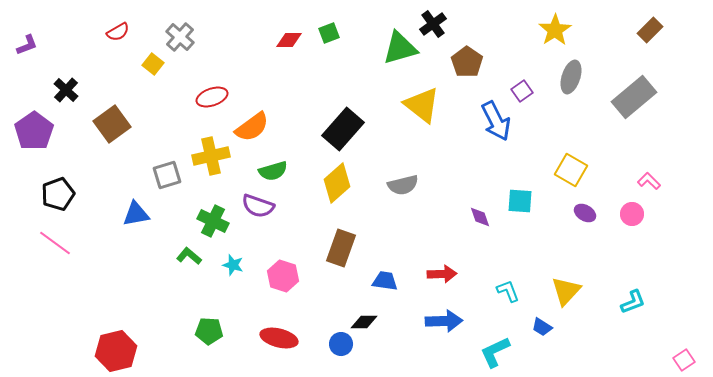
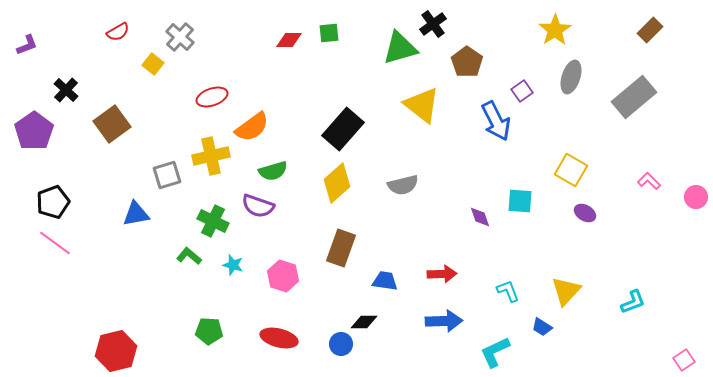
green square at (329, 33): rotated 15 degrees clockwise
black pentagon at (58, 194): moved 5 px left, 8 px down
pink circle at (632, 214): moved 64 px right, 17 px up
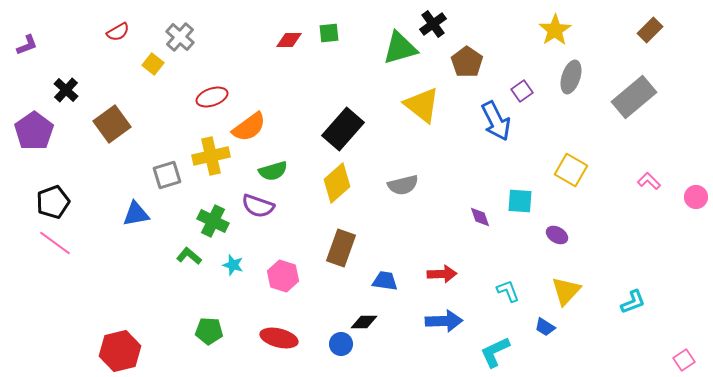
orange semicircle at (252, 127): moved 3 px left
purple ellipse at (585, 213): moved 28 px left, 22 px down
blue trapezoid at (542, 327): moved 3 px right
red hexagon at (116, 351): moved 4 px right
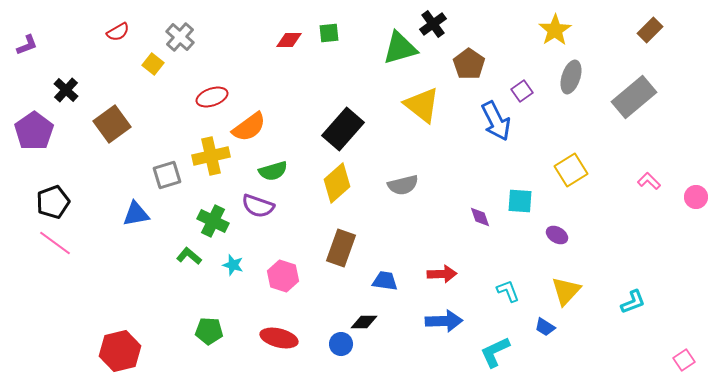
brown pentagon at (467, 62): moved 2 px right, 2 px down
yellow square at (571, 170): rotated 28 degrees clockwise
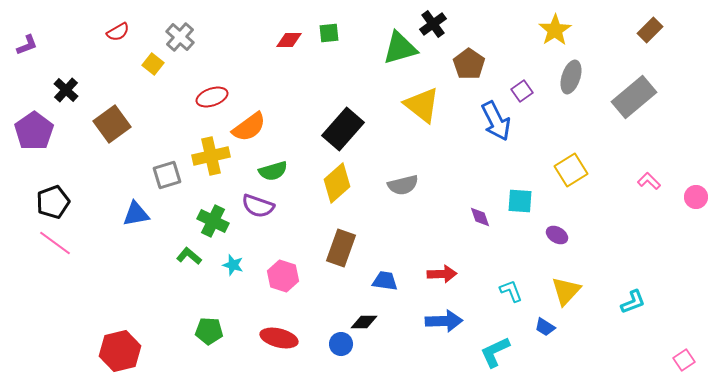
cyan L-shape at (508, 291): moved 3 px right
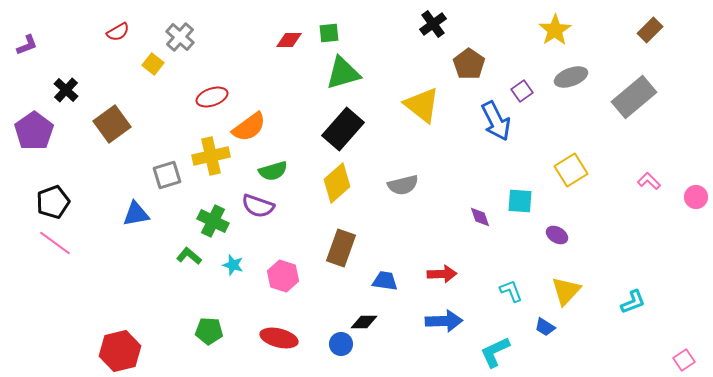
green triangle at (400, 48): moved 57 px left, 25 px down
gray ellipse at (571, 77): rotated 52 degrees clockwise
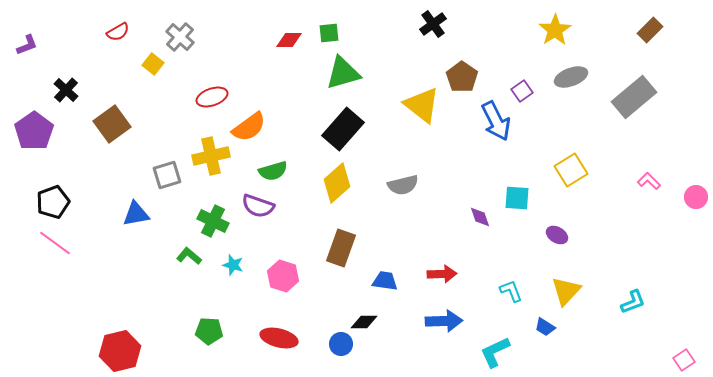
brown pentagon at (469, 64): moved 7 px left, 13 px down
cyan square at (520, 201): moved 3 px left, 3 px up
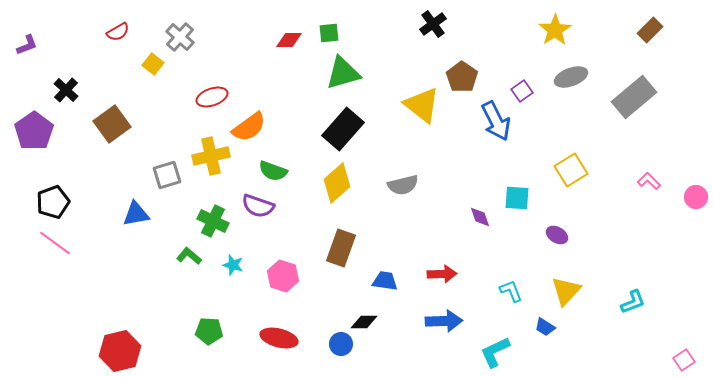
green semicircle at (273, 171): rotated 36 degrees clockwise
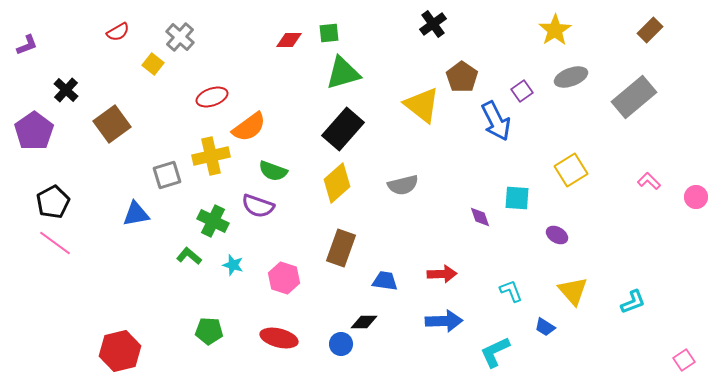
black pentagon at (53, 202): rotated 8 degrees counterclockwise
pink hexagon at (283, 276): moved 1 px right, 2 px down
yellow triangle at (566, 291): moved 7 px right; rotated 24 degrees counterclockwise
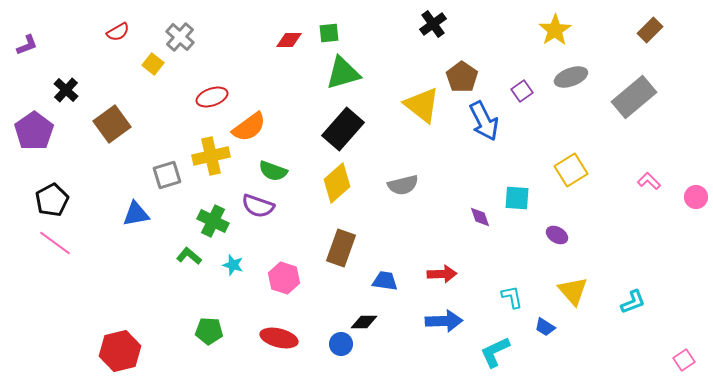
blue arrow at (496, 121): moved 12 px left
black pentagon at (53, 202): moved 1 px left, 2 px up
cyan L-shape at (511, 291): moved 1 px right, 6 px down; rotated 10 degrees clockwise
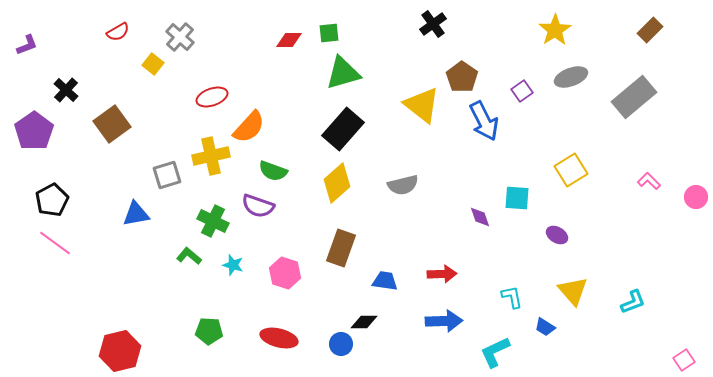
orange semicircle at (249, 127): rotated 12 degrees counterclockwise
pink hexagon at (284, 278): moved 1 px right, 5 px up
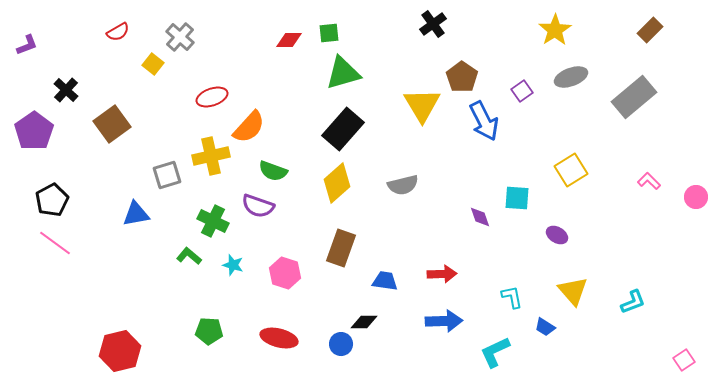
yellow triangle at (422, 105): rotated 21 degrees clockwise
